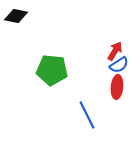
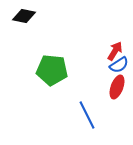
black diamond: moved 8 px right
red ellipse: rotated 15 degrees clockwise
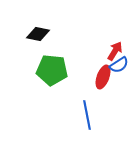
black diamond: moved 14 px right, 18 px down
red ellipse: moved 14 px left, 10 px up
blue line: rotated 16 degrees clockwise
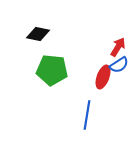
red arrow: moved 3 px right, 4 px up
blue line: rotated 20 degrees clockwise
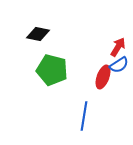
green pentagon: rotated 8 degrees clockwise
blue line: moved 3 px left, 1 px down
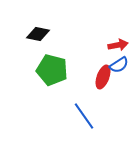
red arrow: moved 2 px up; rotated 48 degrees clockwise
blue line: rotated 44 degrees counterclockwise
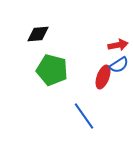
black diamond: rotated 15 degrees counterclockwise
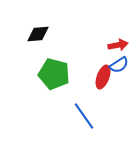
green pentagon: moved 2 px right, 4 px down
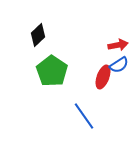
black diamond: moved 1 px down; rotated 40 degrees counterclockwise
green pentagon: moved 2 px left, 3 px up; rotated 20 degrees clockwise
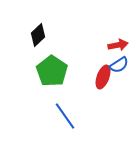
blue line: moved 19 px left
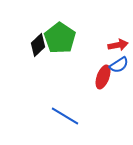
black diamond: moved 10 px down
green pentagon: moved 8 px right, 33 px up
blue line: rotated 24 degrees counterclockwise
